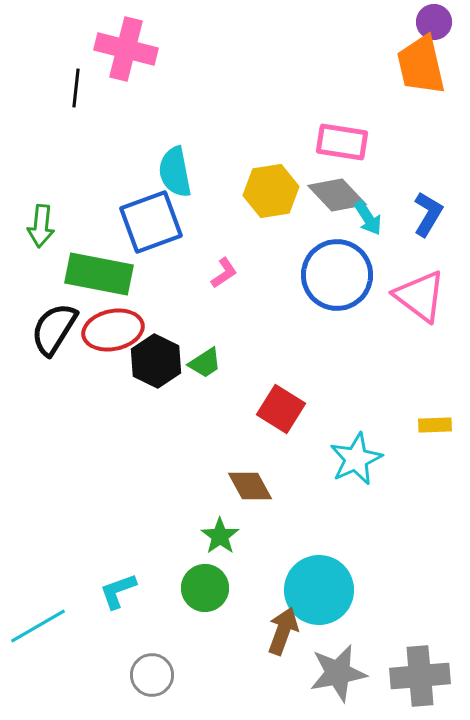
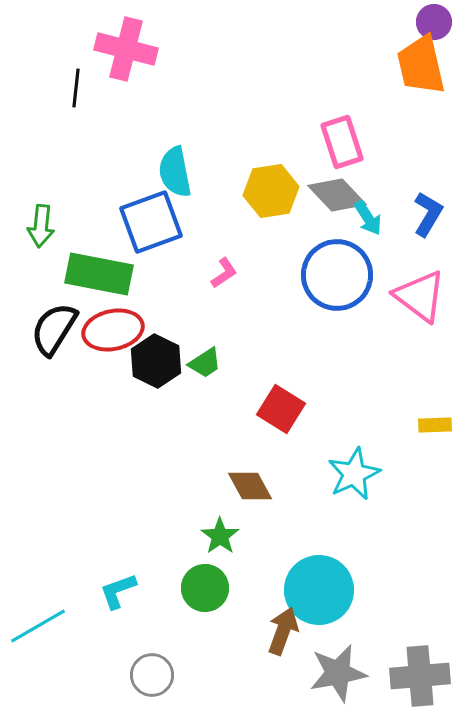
pink rectangle: rotated 63 degrees clockwise
cyan star: moved 2 px left, 15 px down
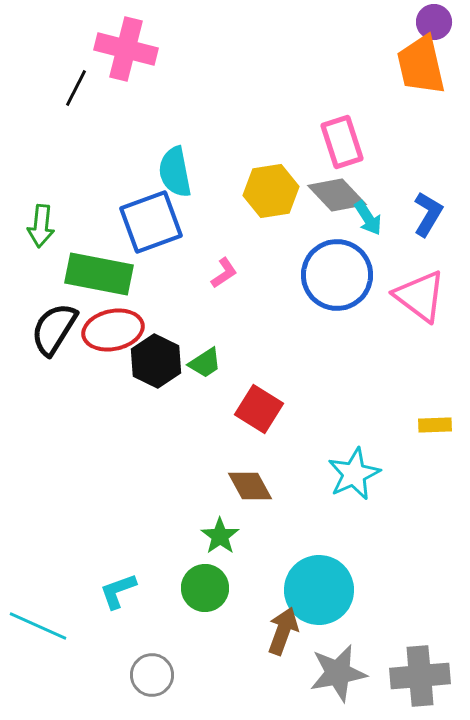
black line: rotated 21 degrees clockwise
red square: moved 22 px left
cyan line: rotated 54 degrees clockwise
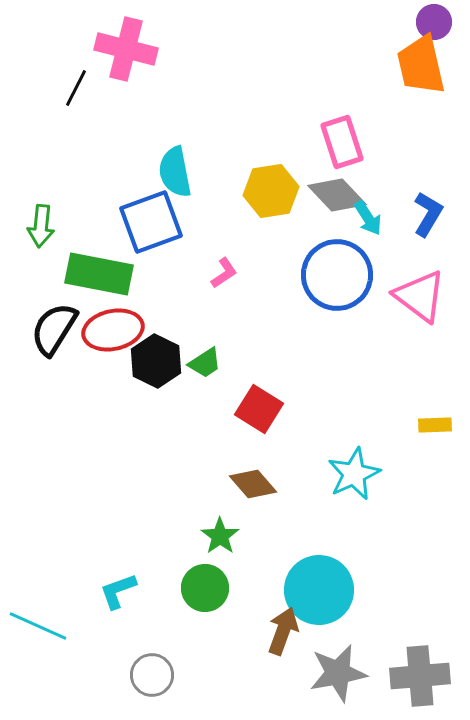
brown diamond: moved 3 px right, 2 px up; rotated 12 degrees counterclockwise
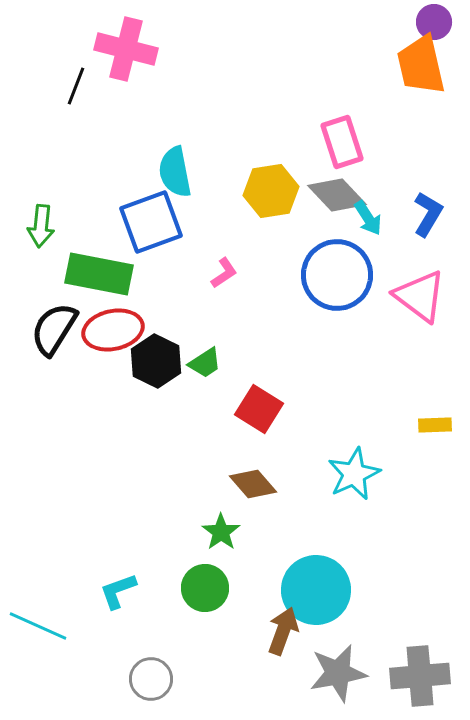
black line: moved 2 px up; rotated 6 degrees counterclockwise
green star: moved 1 px right, 4 px up
cyan circle: moved 3 px left
gray circle: moved 1 px left, 4 px down
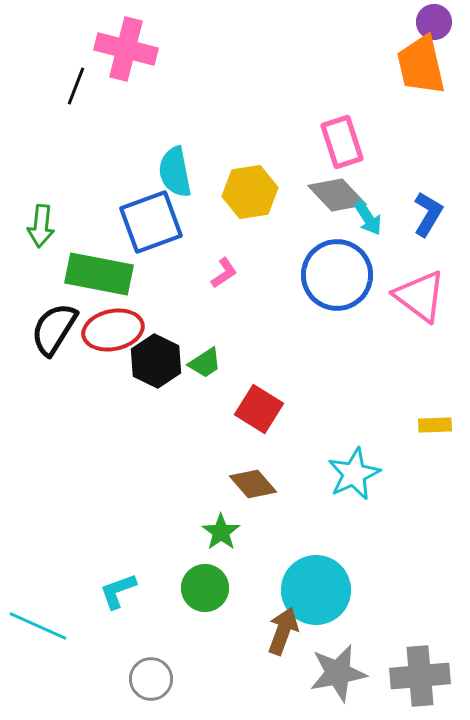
yellow hexagon: moved 21 px left, 1 px down
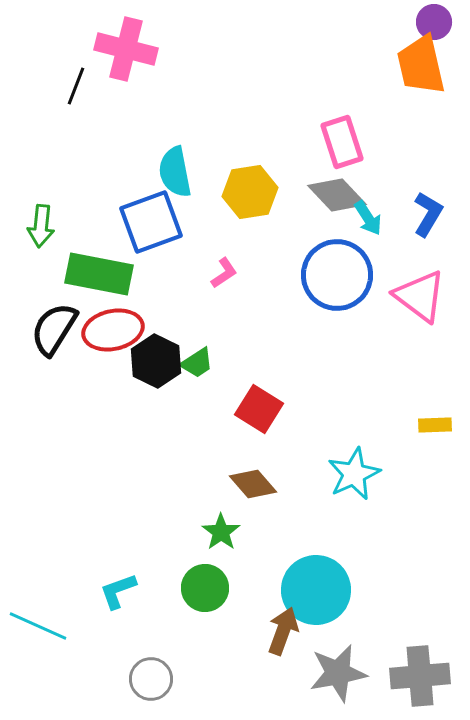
green trapezoid: moved 8 px left
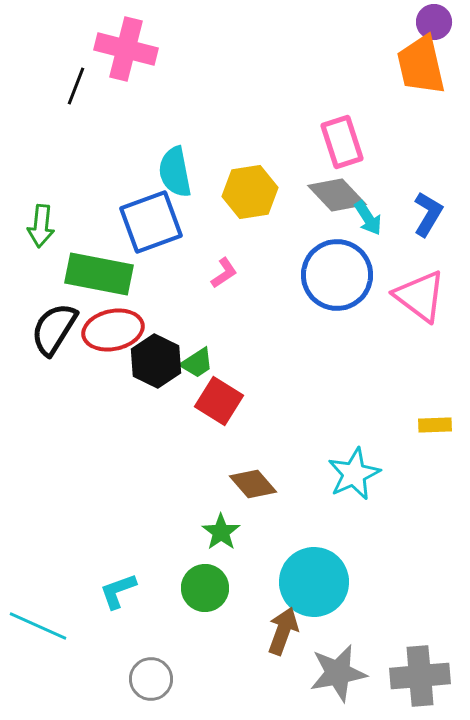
red square: moved 40 px left, 8 px up
cyan circle: moved 2 px left, 8 px up
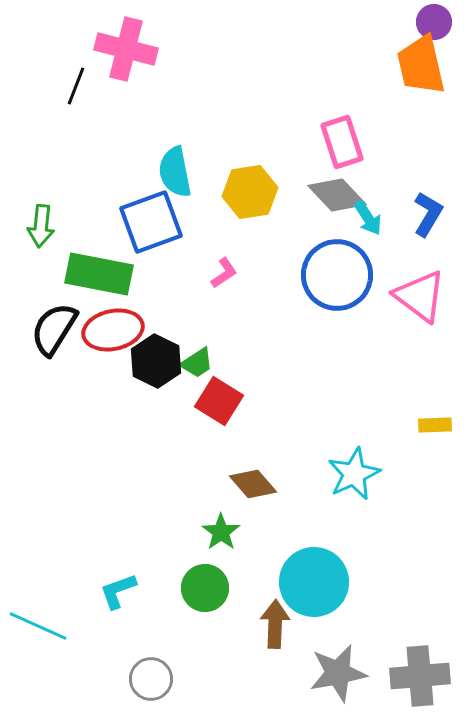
brown arrow: moved 8 px left, 7 px up; rotated 18 degrees counterclockwise
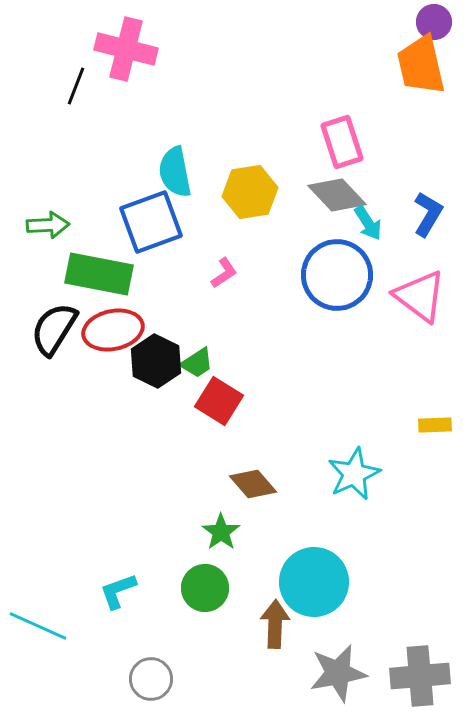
cyan arrow: moved 5 px down
green arrow: moved 7 px right, 1 px up; rotated 99 degrees counterclockwise
